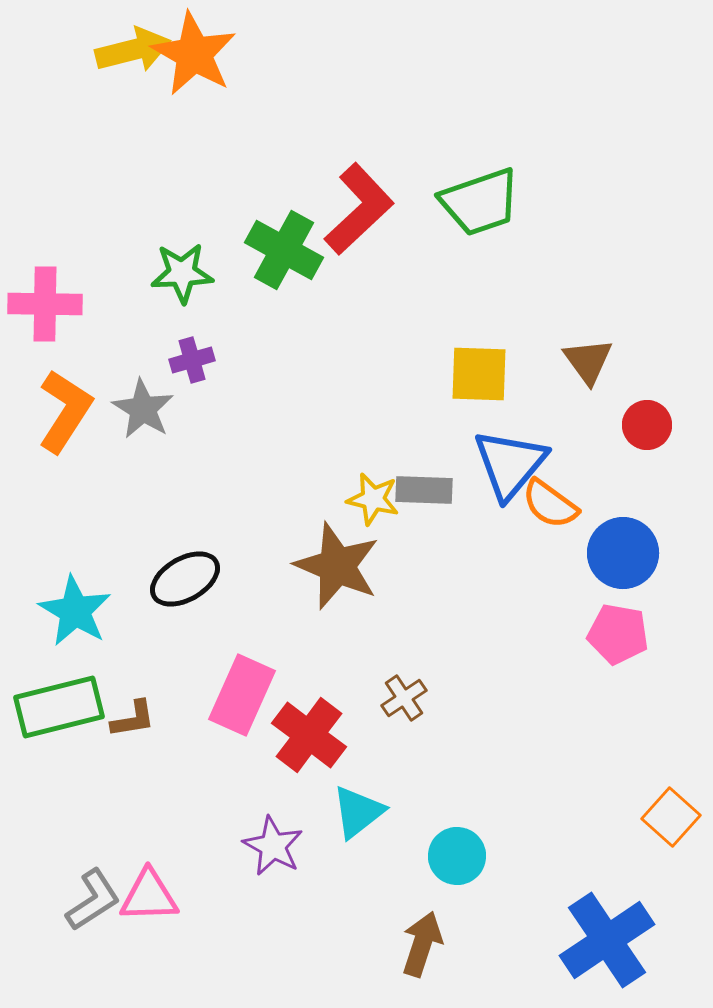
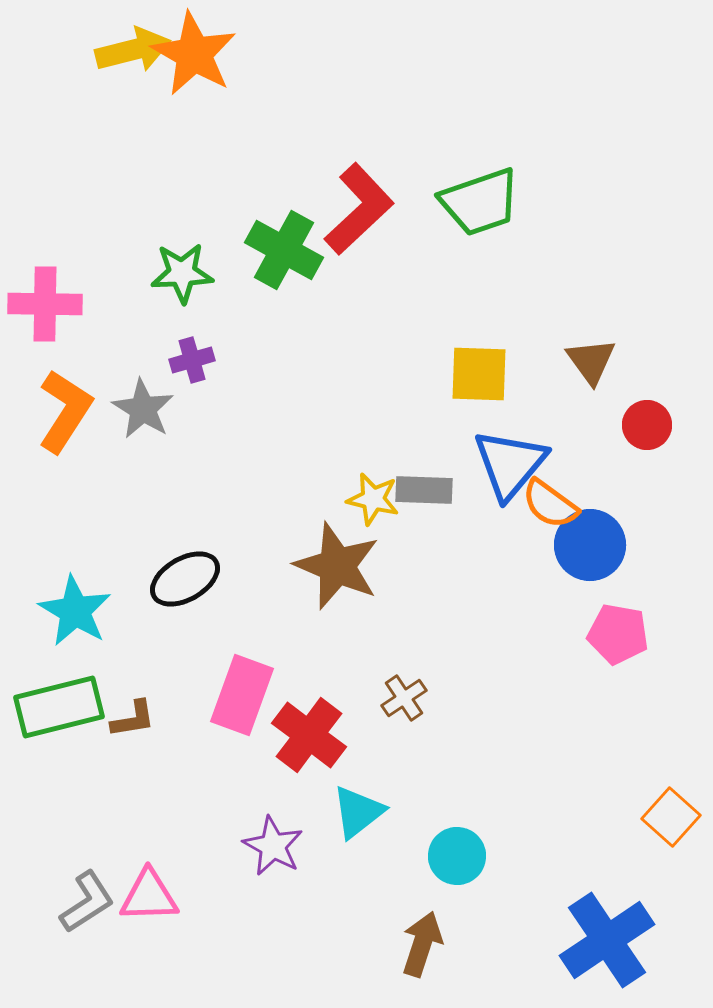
brown triangle: moved 3 px right
blue circle: moved 33 px left, 8 px up
pink rectangle: rotated 4 degrees counterclockwise
gray L-shape: moved 6 px left, 2 px down
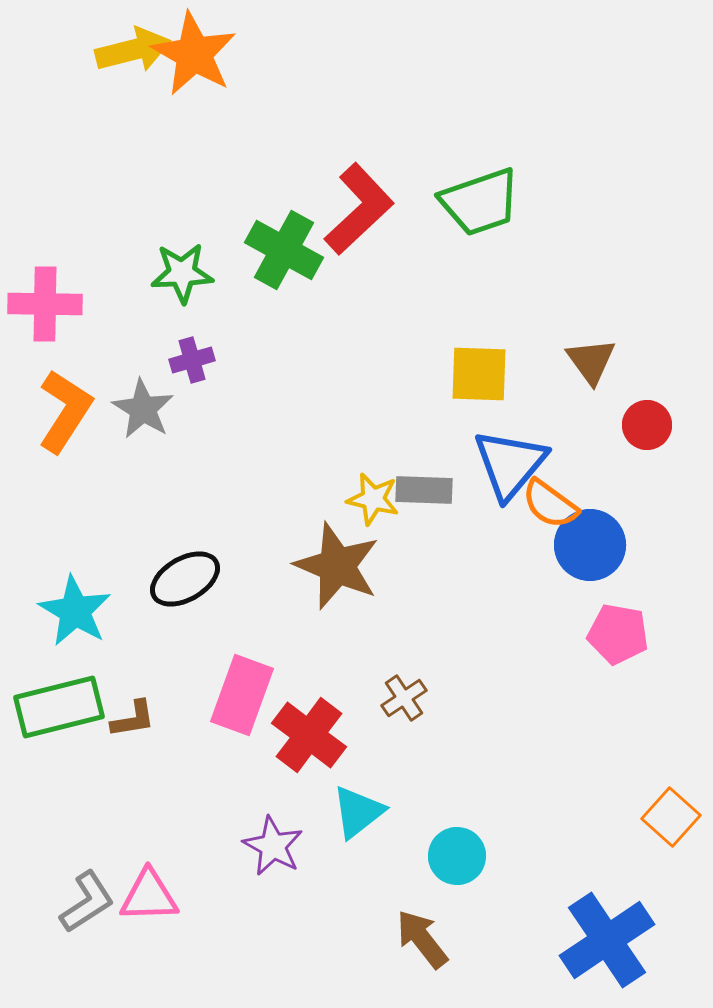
brown arrow: moved 5 px up; rotated 56 degrees counterclockwise
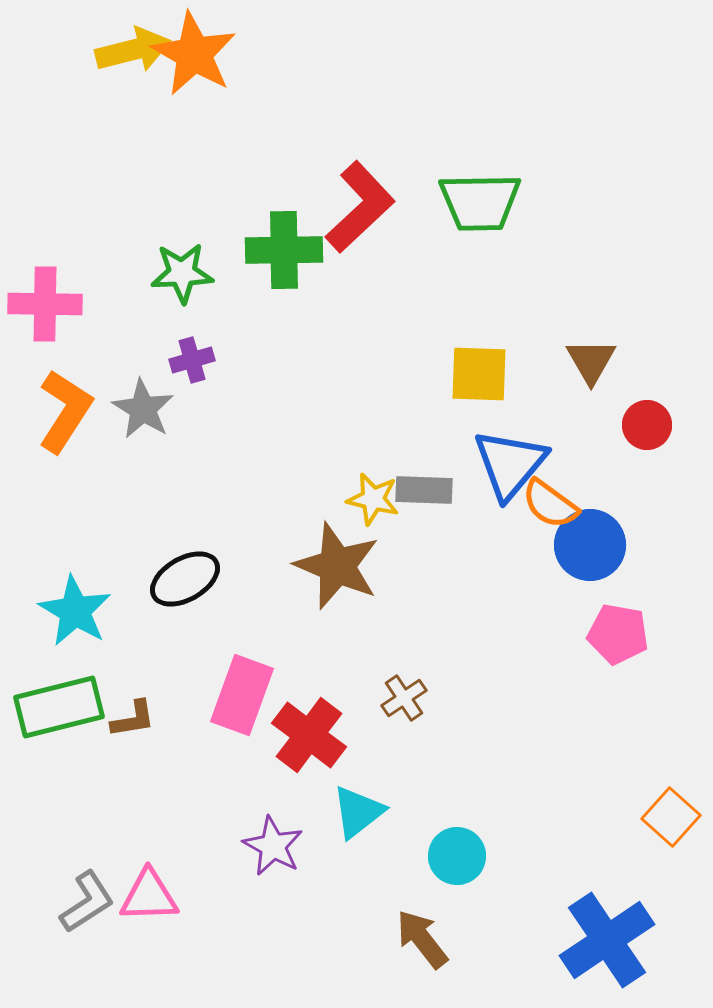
green trapezoid: rotated 18 degrees clockwise
red L-shape: moved 1 px right, 2 px up
green cross: rotated 30 degrees counterclockwise
brown triangle: rotated 6 degrees clockwise
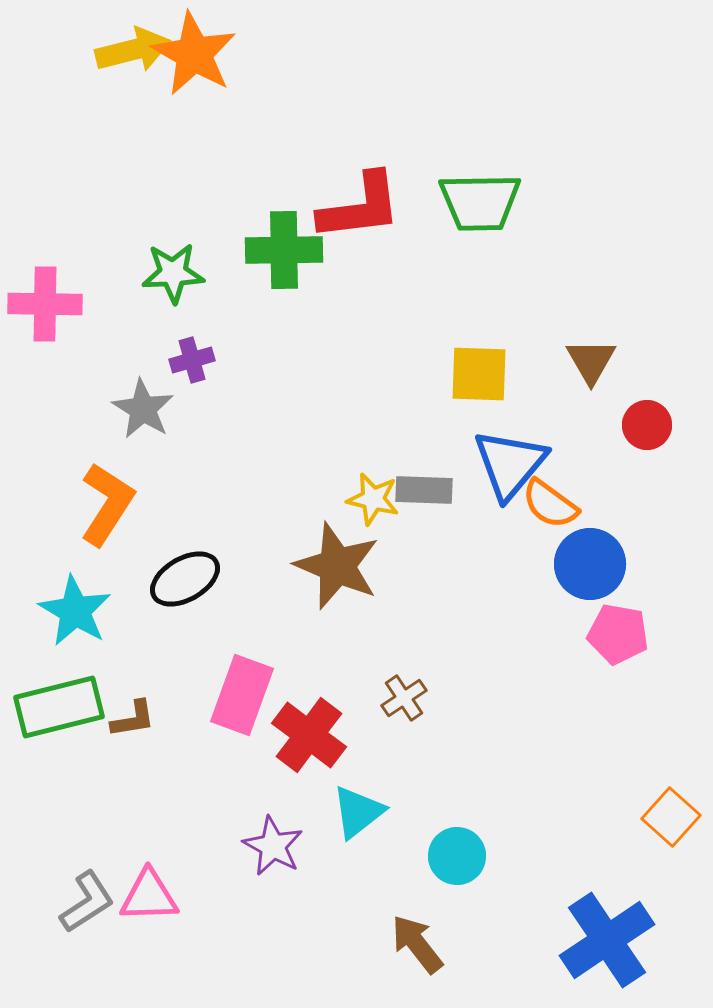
red L-shape: rotated 36 degrees clockwise
green star: moved 9 px left
orange L-shape: moved 42 px right, 93 px down
blue circle: moved 19 px down
brown arrow: moved 5 px left, 5 px down
